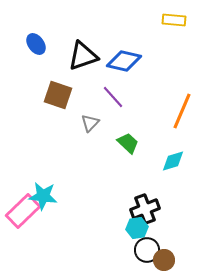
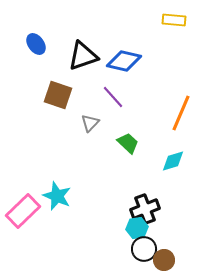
orange line: moved 1 px left, 2 px down
cyan star: moved 14 px right; rotated 16 degrees clockwise
black circle: moved 3 px left, 1 px up
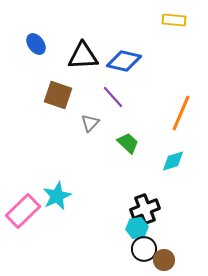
black triangle: rotated 16 degrees clockwise
cyan star: rotated 24 degrees clockwise
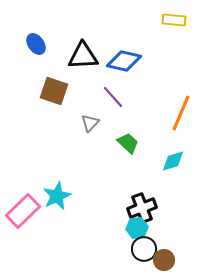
brown square: moved 4 px left, 4 px up
black cross: moved 3 px left, 1 px up
